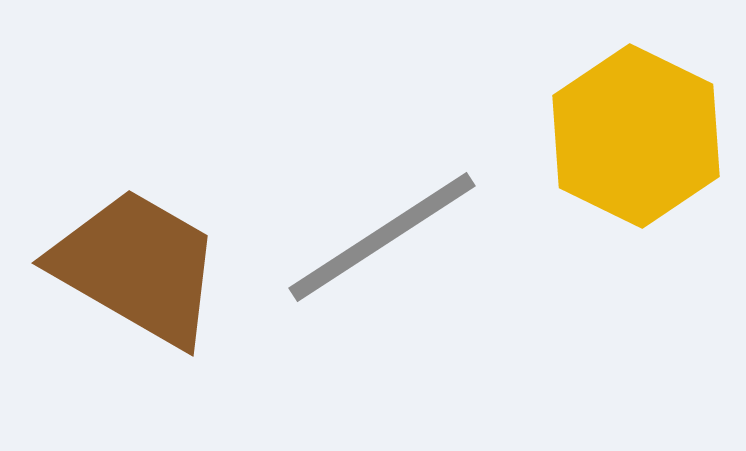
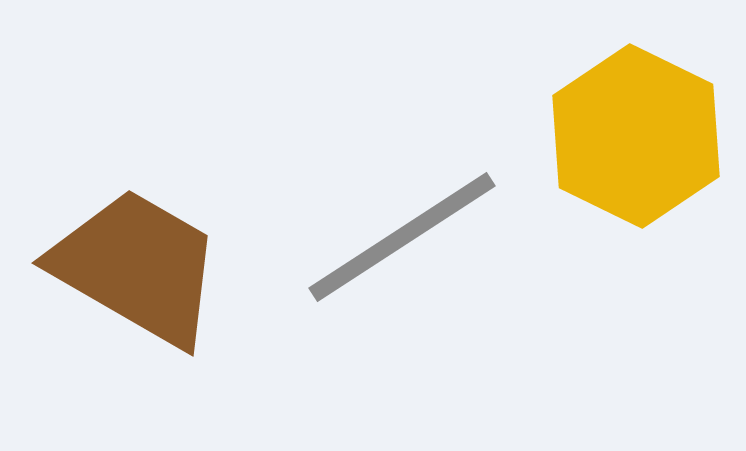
gray line: moved 20 px right
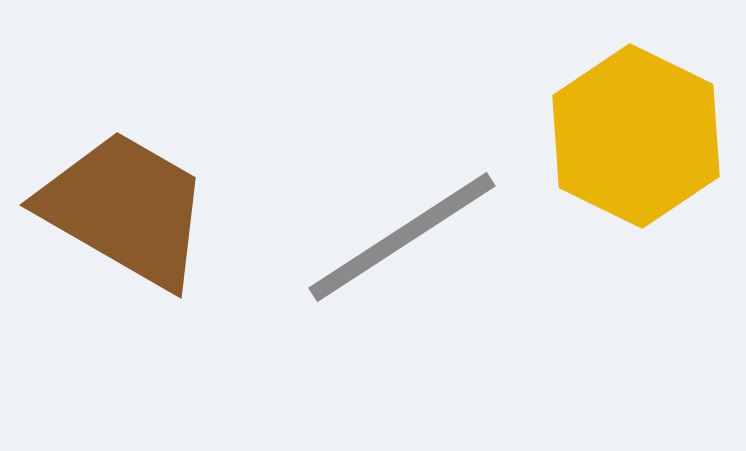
brown trapezoid: moved 12 px left, 58 px up
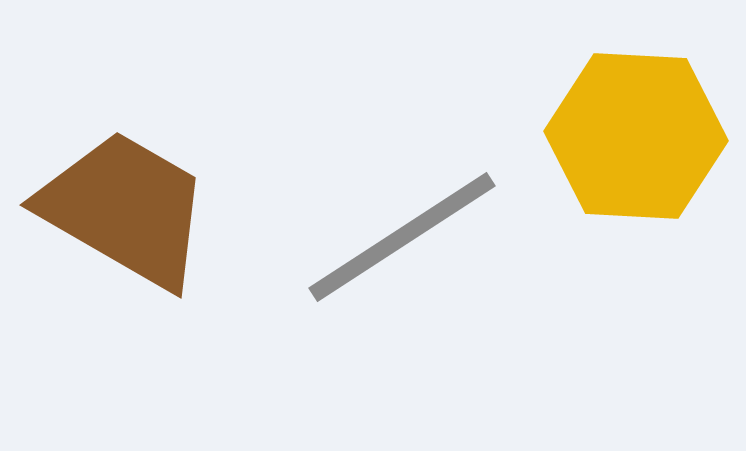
yellow hexagon: rotated 23 degrees counterclockwise
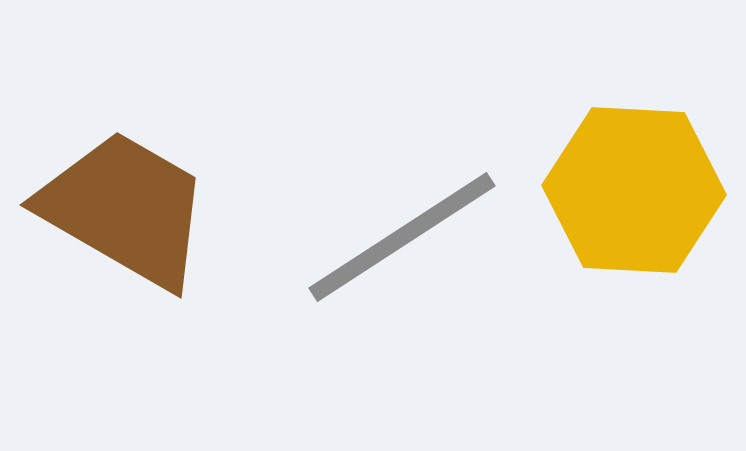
yellow hexagon: moved 2 px left, 54 px down
